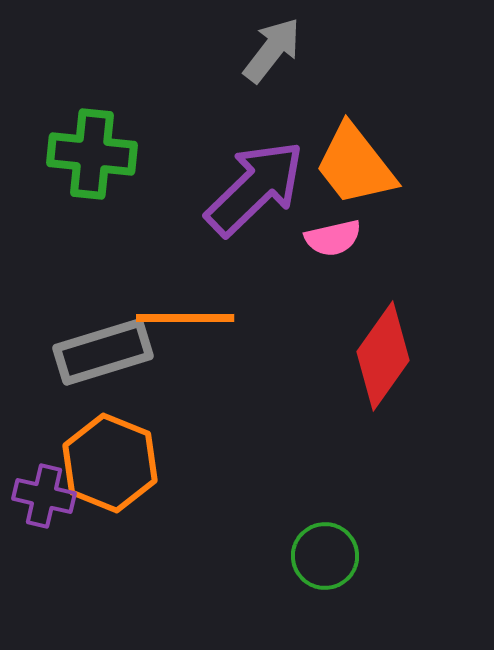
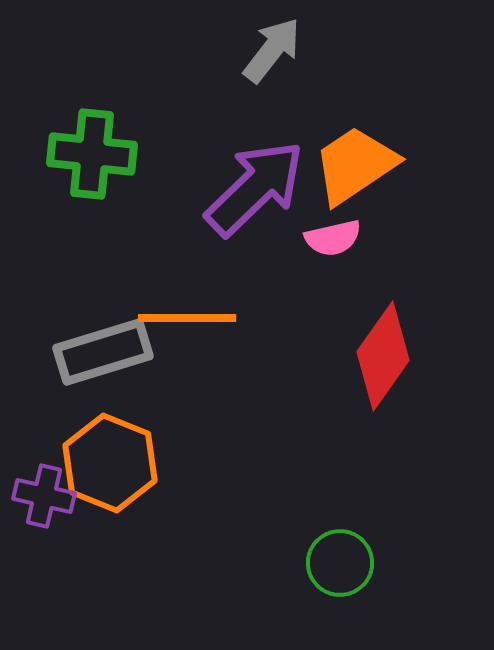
orange trapezoid: rotated 94 degrees clockwise
orange line: moved 2 px right
green circle: moved 15 px right, 7 px down
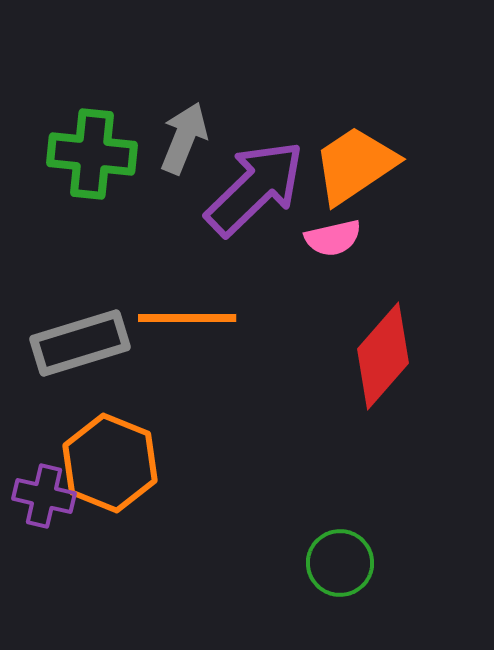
gray arrow: moved 88 px left, 88 px down; rotated 16 degrees counterclockwise
gray rectangle: moved 23 px left, 9 px up
red diamond: rotated 6 degrees clockwise
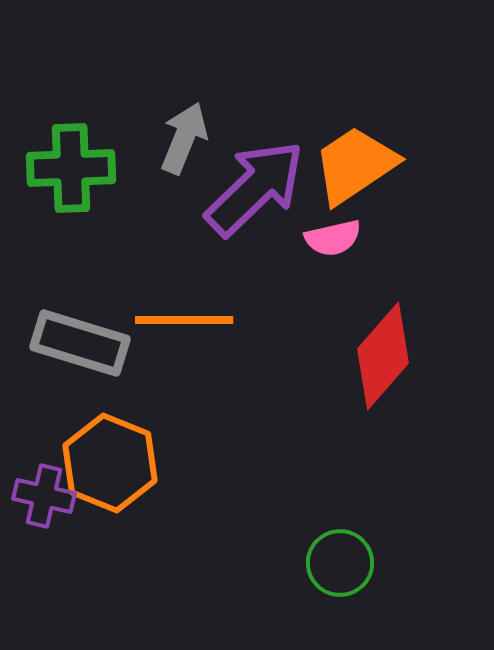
green cross: moved 21 px left, 14 px down; rotated 8 degrees counterclockwise
orange line: moved 3 px left, 2 px down
gray rectangle: rotated 34 degrees clockwise
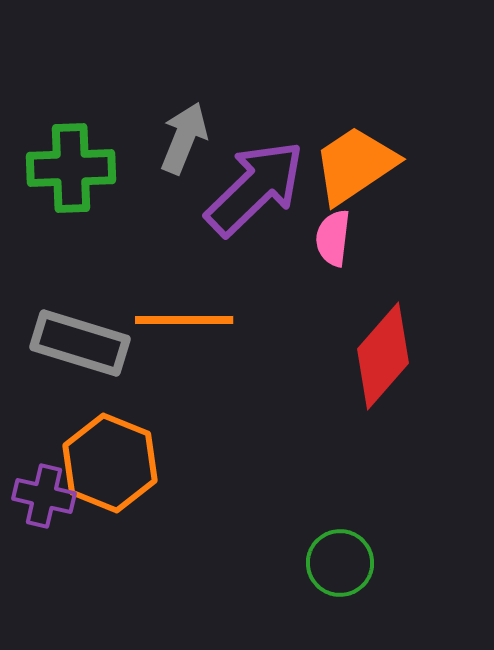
pink semicircle: rotated 110 degrees clockwise
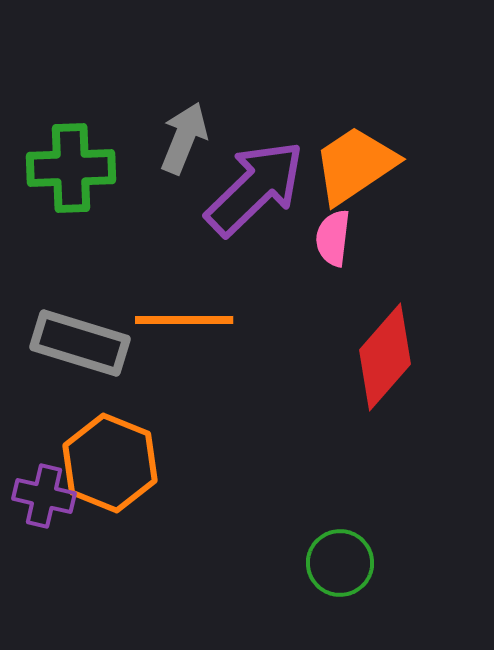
red diamond: moved 2 px right, 1 px down
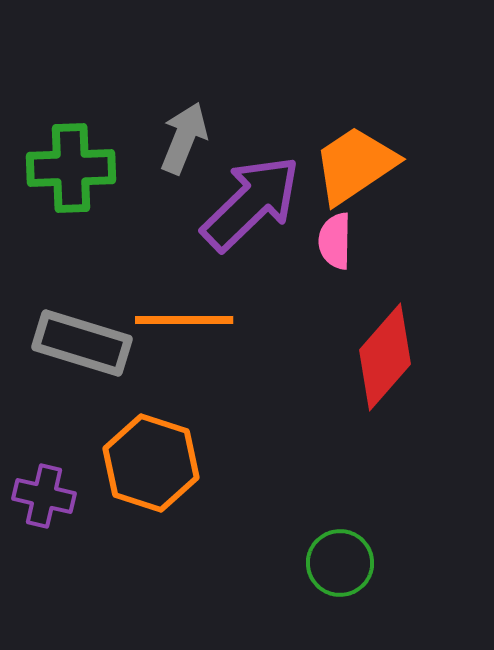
purple arrow: moved 4 px left, 15 px down
pink semicircle: moved 2 px right, 3 px down; rotated 6 degrees counterclockwise
gray rectangle: moved 2 px right
orange hexagon: moved 41 px right; rotated 4 degrees counterclockwise
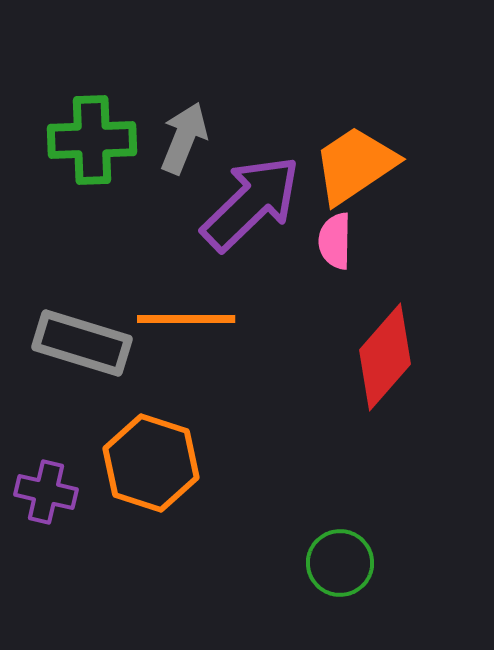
green cross: moved 21 px right, 28 px up
orange line: moved 2 px right, 1 px up
purple cross: moved 2 px right, 4 px up
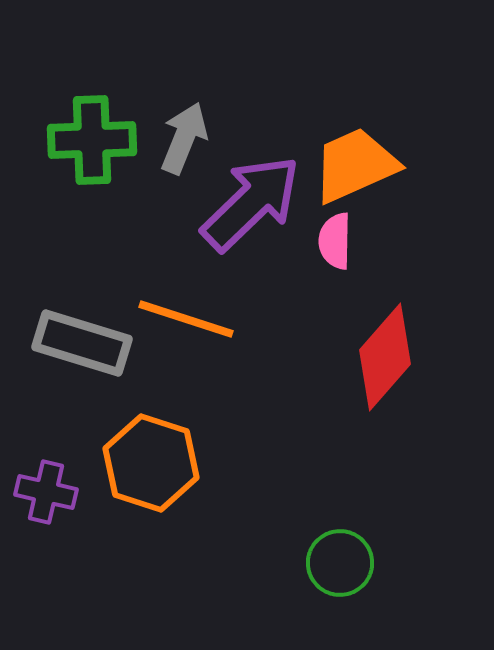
orange trapezoid: rotated 10 degrees clockwise
orange line: rotated 18 degrees clockwise
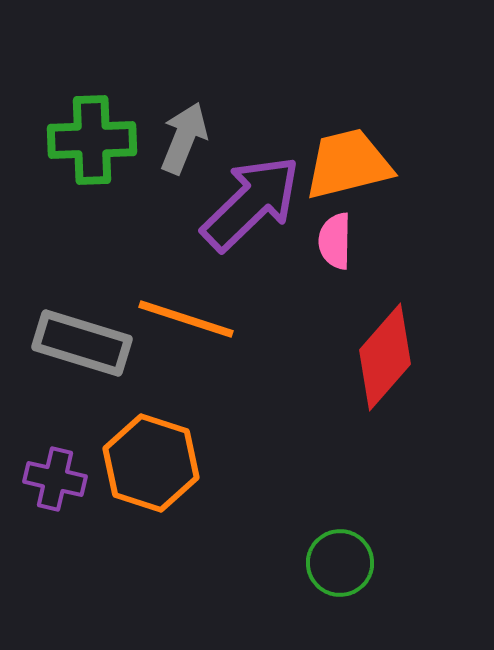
orange trapezoid: moved 7 px left, 1 px up; rotated 10 degrees clockwise
purple cross: moved 9 px right, 13 px up
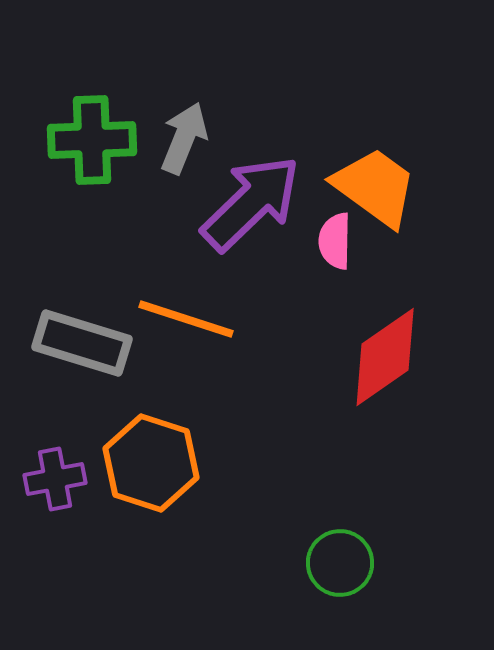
orange trapezoid: moved 27 px right, 23 px down; rotated 50 degrees clockwise
red diamond: rotated 14 degrees clockwise
purple cross: rotated 24 degrees counterclockwise
